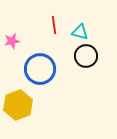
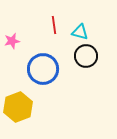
blue circle: moved 3 px right
yellow hexagon: moved 2 px down
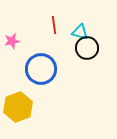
black circle: moved 1 px right, 8 px up
blue circle: moved 2 px left
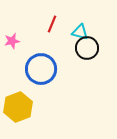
red line: moved 2 px left, 1 px up; rotated 30 degrees clockwise
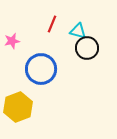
cyan triangle: moved 2 px left, 1 px up
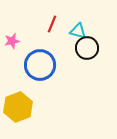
blue circle: moved 1 px left, 4 px up
